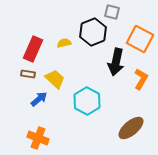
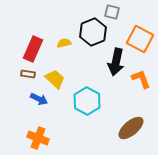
orange L-shape: rotated 50 degrees counterclockwise
blue arrow: rotated 66 degrees clockwise
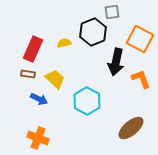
gray square: rotated 21 degrees counterclockwise
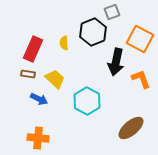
gray square: rotated 14 degrees counterclockwise
yellow semicircle: rotated 80 degrees counterclockwise
orange cross: rotated 15 degrees counterclockwise
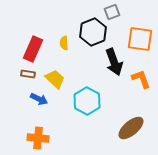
orange square: rotated 20 degrees counterclockwise
black arrow: moved 2 px left; rotated 32 degrees counterclockwise
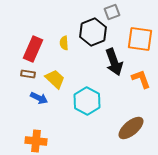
blue arrow: moved 1 px up
orange cross: moved 2 px left, 3 px down
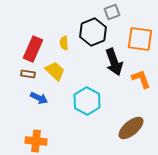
yellow trapezoid: moved 8 px up
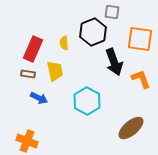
gray square: rotated 28 degrees clockwise
yellow trapezoid: rotated 35 degrees clockwise
orange cross: moved 9 px left; rotated 15 degrees clockwise
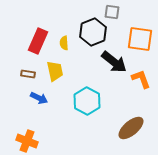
red rectangle: moved 5 px right, 8 px up
black arrow: rotated 32 degrees counterclockwise
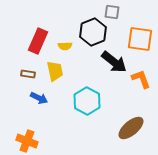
yellow semicircle: moved 1 px right, 3 px down; rotated 88 degrees counterclockwise
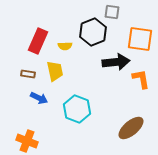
black arrow: moved 2 px right; rotated 44 degrees counterclockwise
orange L-shape: rotated 10 degrees clockwise
cyan hexagon: moved 10 px left, 8 px down; rotated 8 degrees counterclockwise
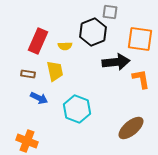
gray square: moved 2 px left
